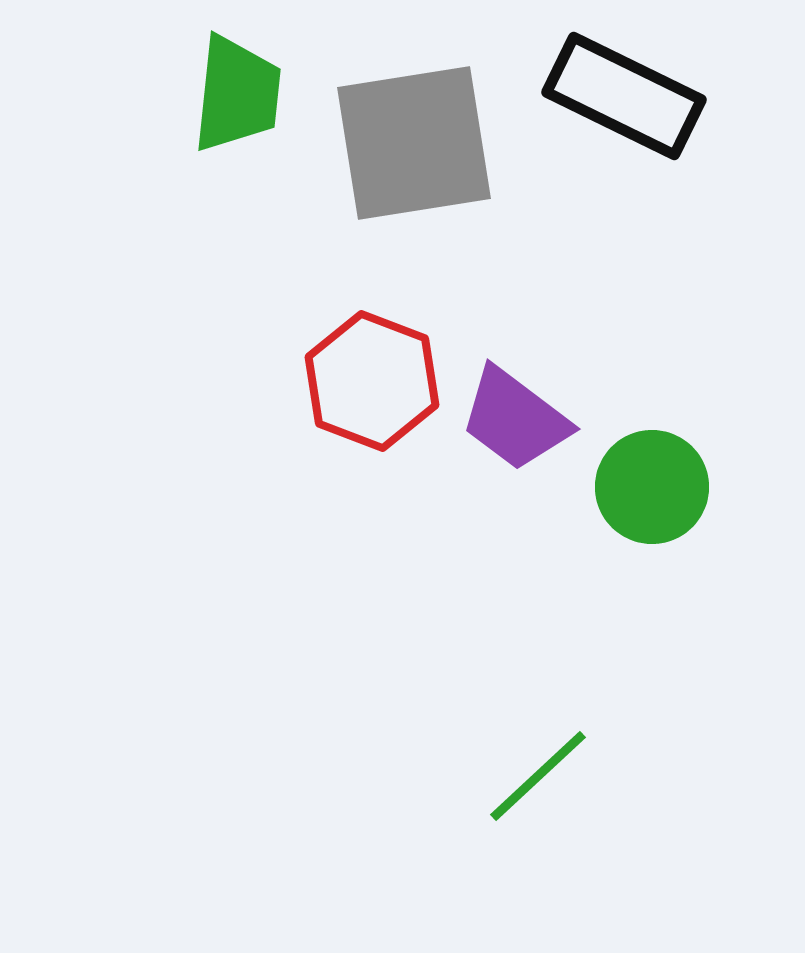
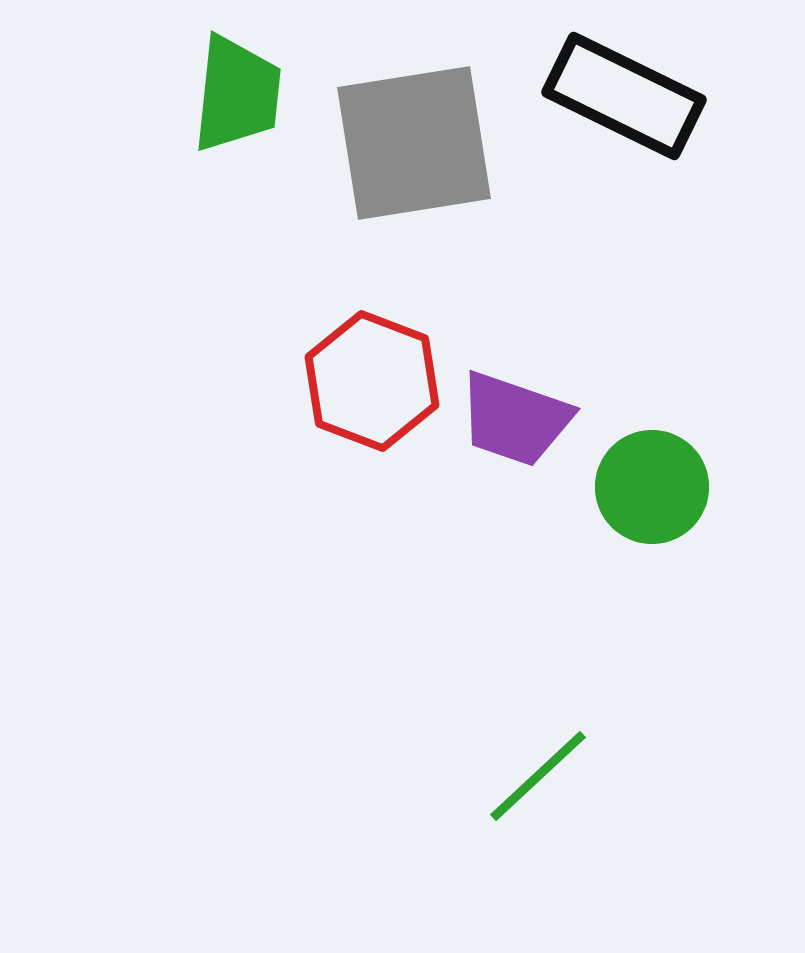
purple trapezoid: rotated 18 degrees counterclockwise
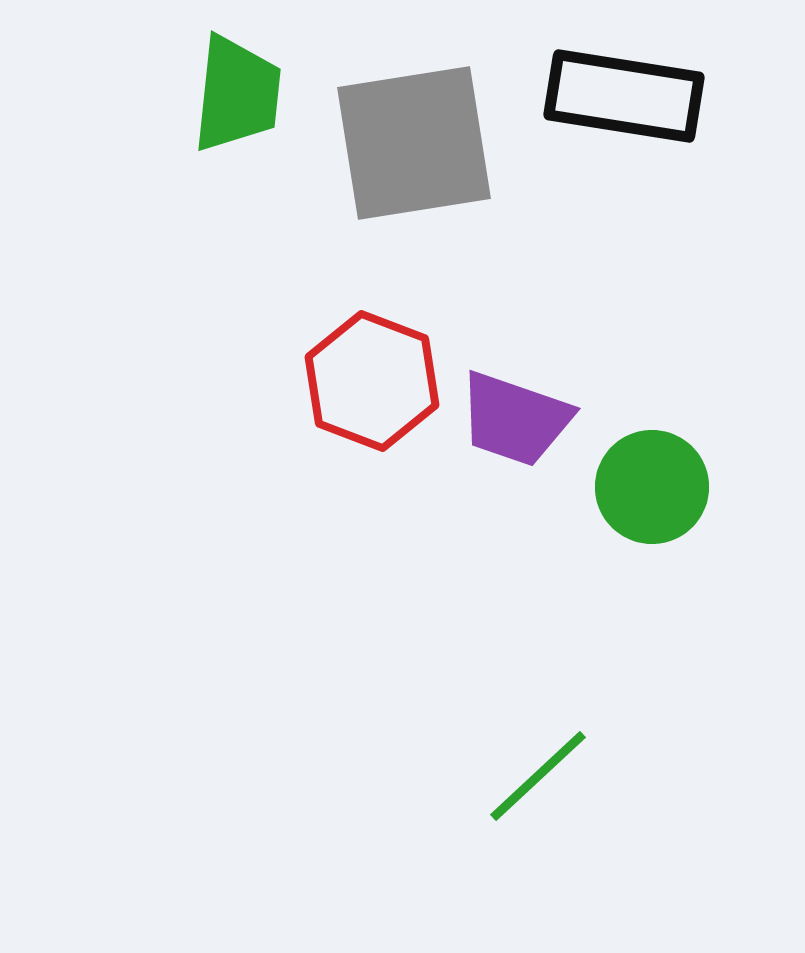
black rectangle: rotated 17 degrees counterclockwise
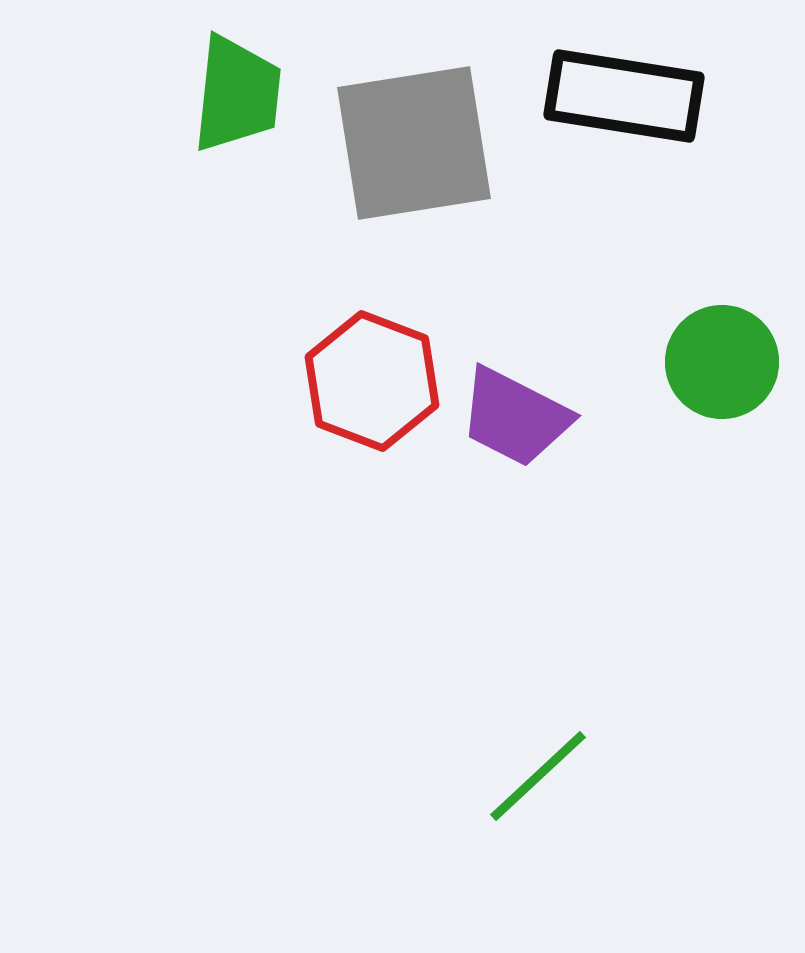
purple trapezoid: moved 2 px up; rotated 8 degrees clockwise
green circle: moved 70 px right, 125 px up
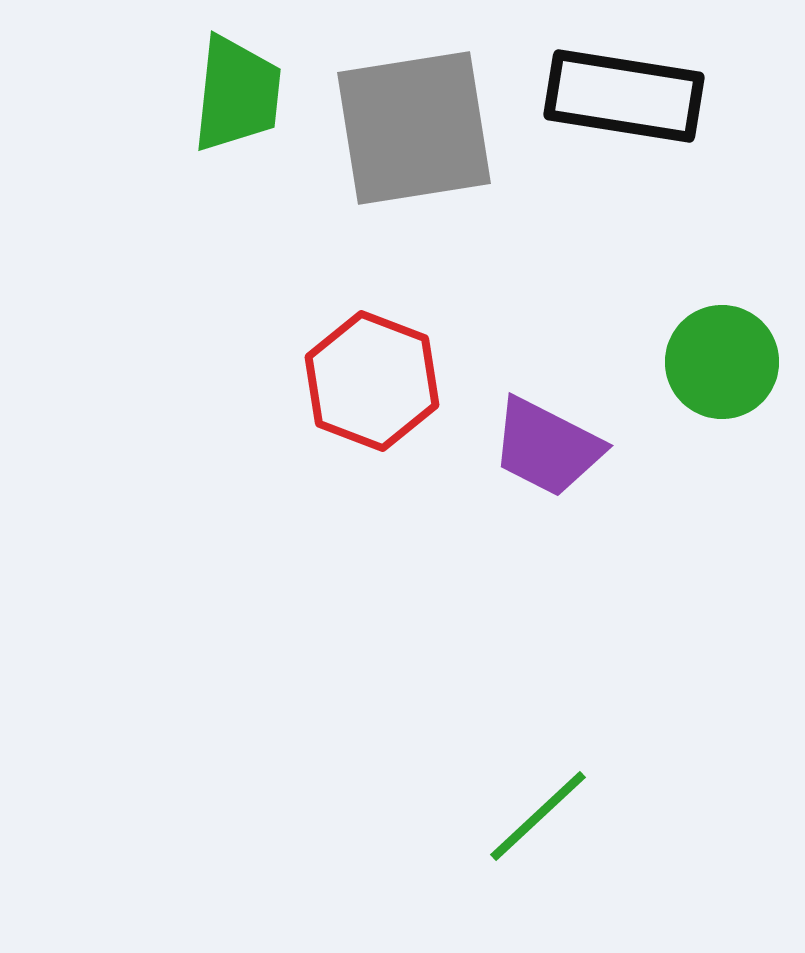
gray square: moved 15 px up
purple trapezoid: moved 32 px right, 30 px down
green line: moved 40 px down
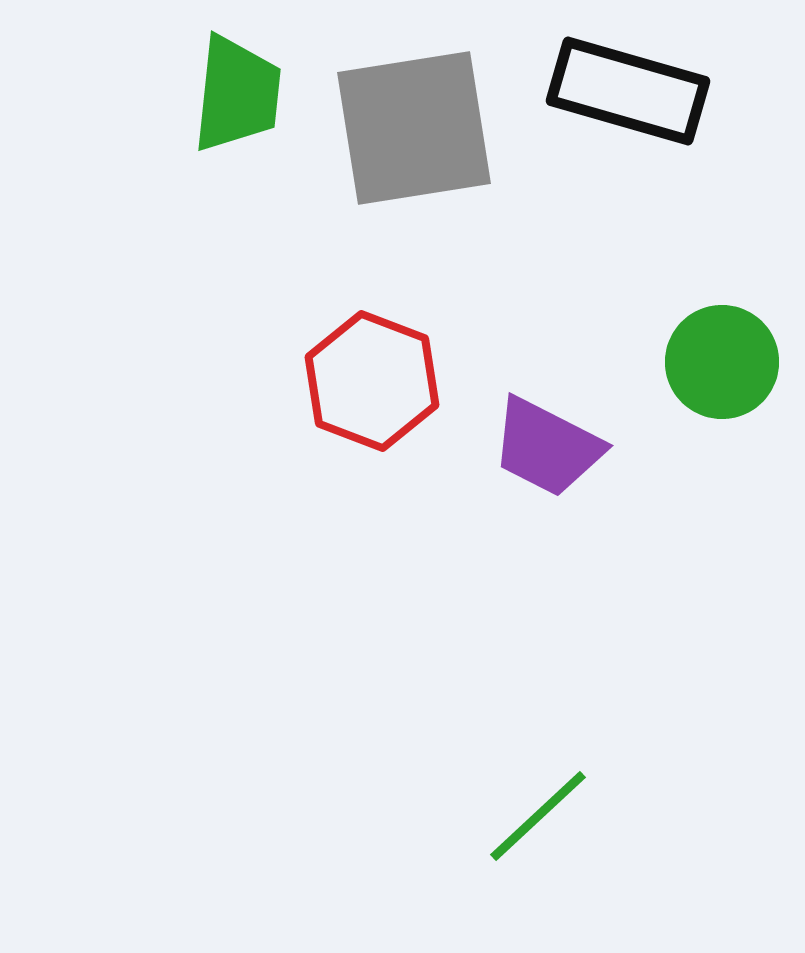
black rectangle: moved 4 px right, 5 px up; rotated 7 degrees clockwise
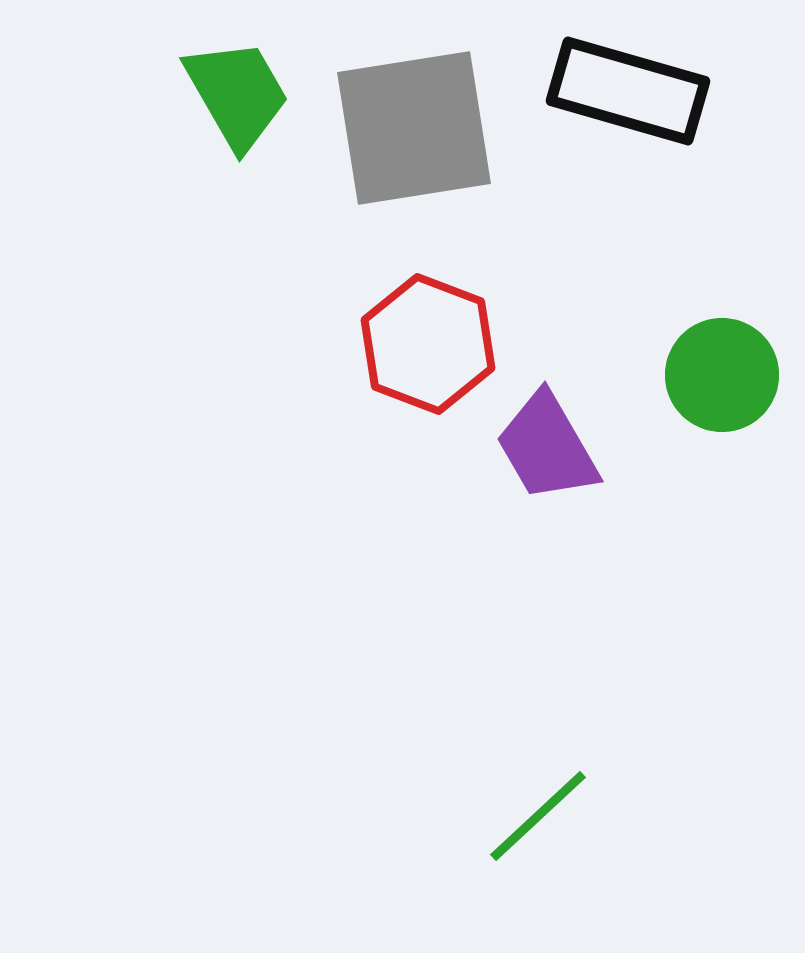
green trapezoid: rotated 36 degrees counterclockwise
green circle: moved 13 px down
red hexagon: moved 56 px right, 37 px up
purple trapezoid: rotated 33 degrees clockwise
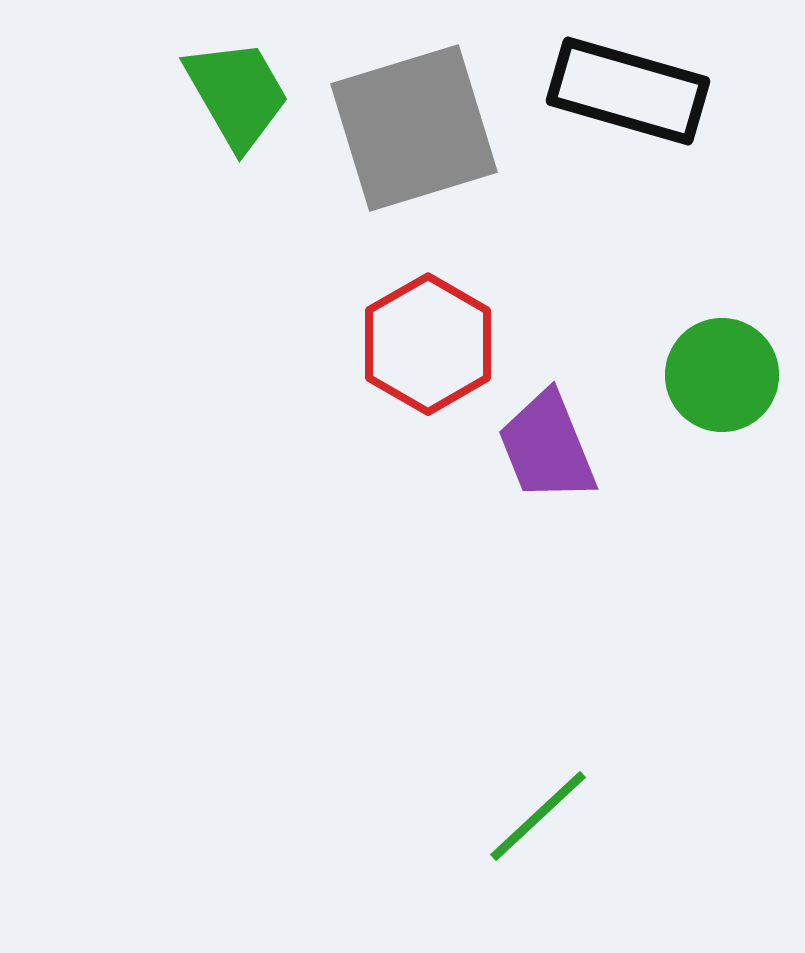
gray square: rotated 8 degrees counterclockwise
red hexagon: rotated 9 degrees clockwise
purple trapezoid: rotated 8 degrees clockwise
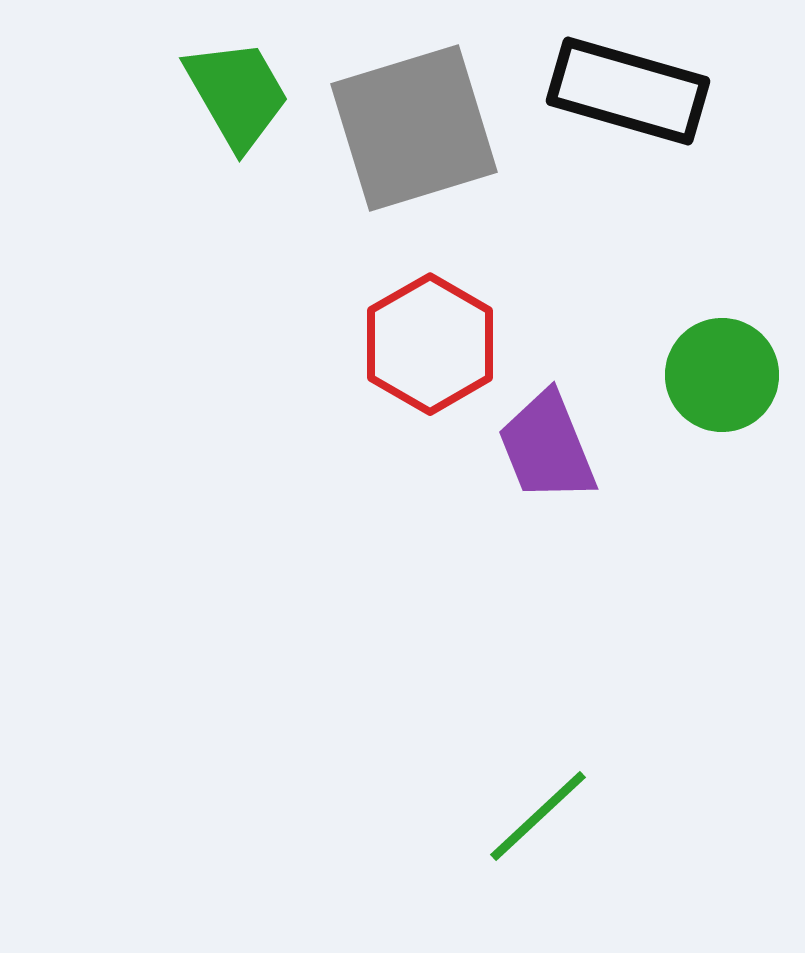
red hexagon: moved 2 px right
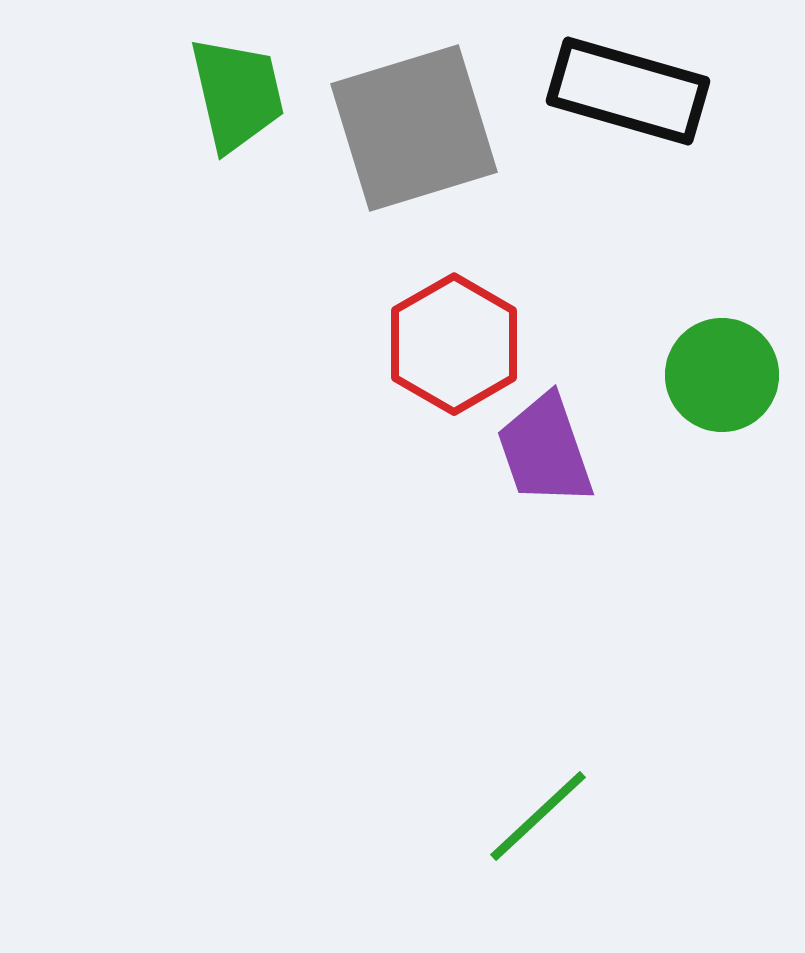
green trapezoid: rotated 17 degrees clockwise
red hexagon: moved 24 px right
purple trapezoid: moved 2 px left, 3 px down; rotated 3 degrees clockwise
